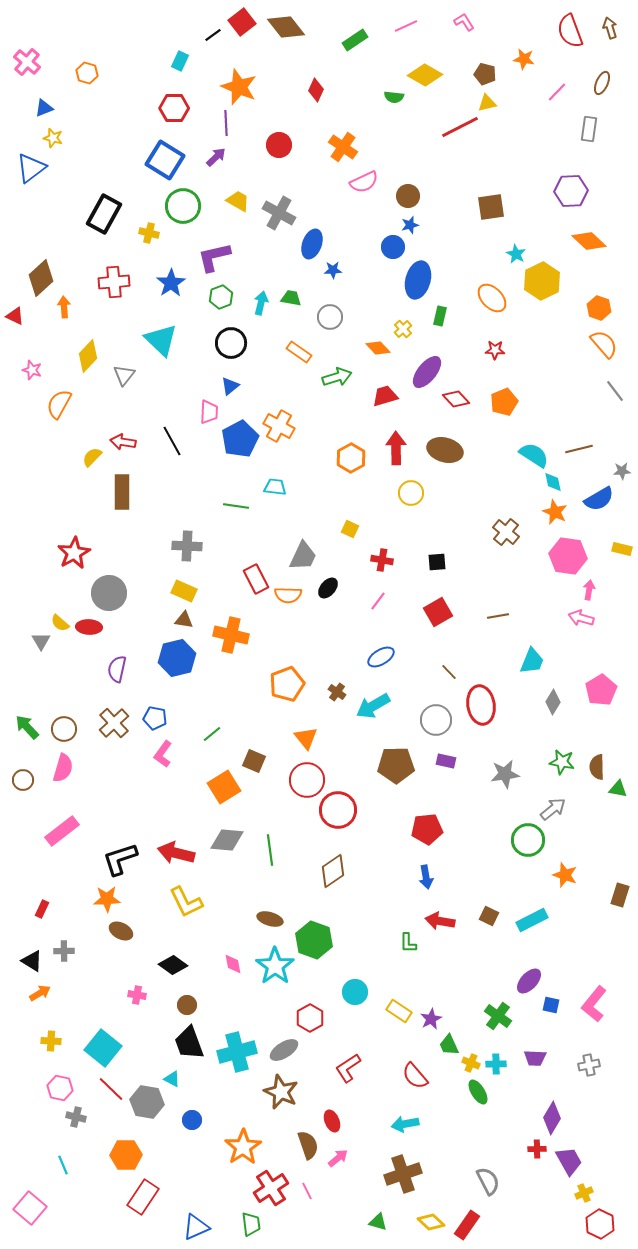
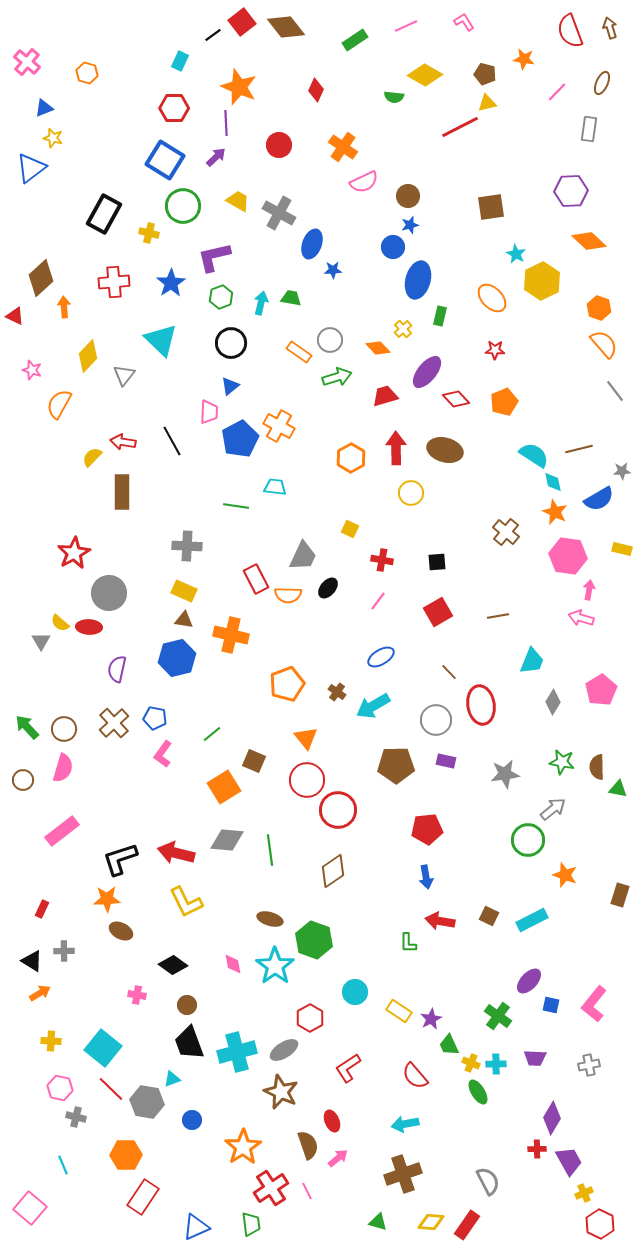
gray circle at (330, 317): moved 23 px down
cyan triangle at (172, 1079): rotated 48 degrees counterclockwise
yellow diamond at (431, 1222): rotated 40 degrees counterclockwise
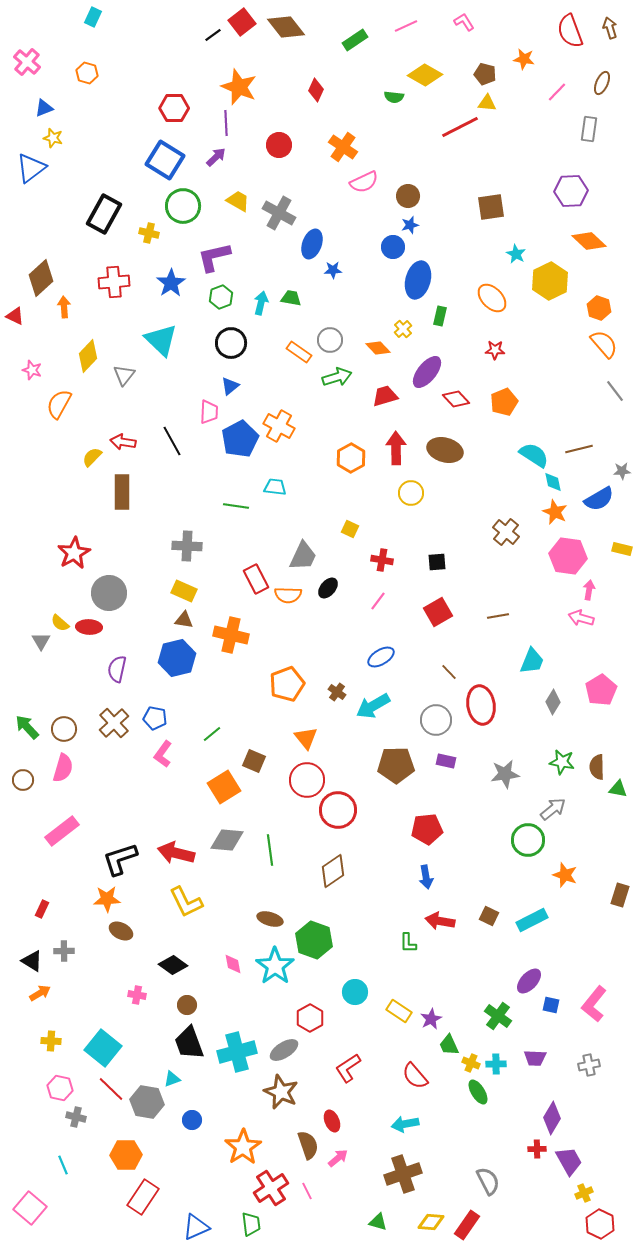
cyan rectangle at (180, 61): moved 87 px left, 44 px up
yellow triangle at (487, 103): rotated 18 degrees clockwise
yellow hexagon at (542, 281): moved 8 px right
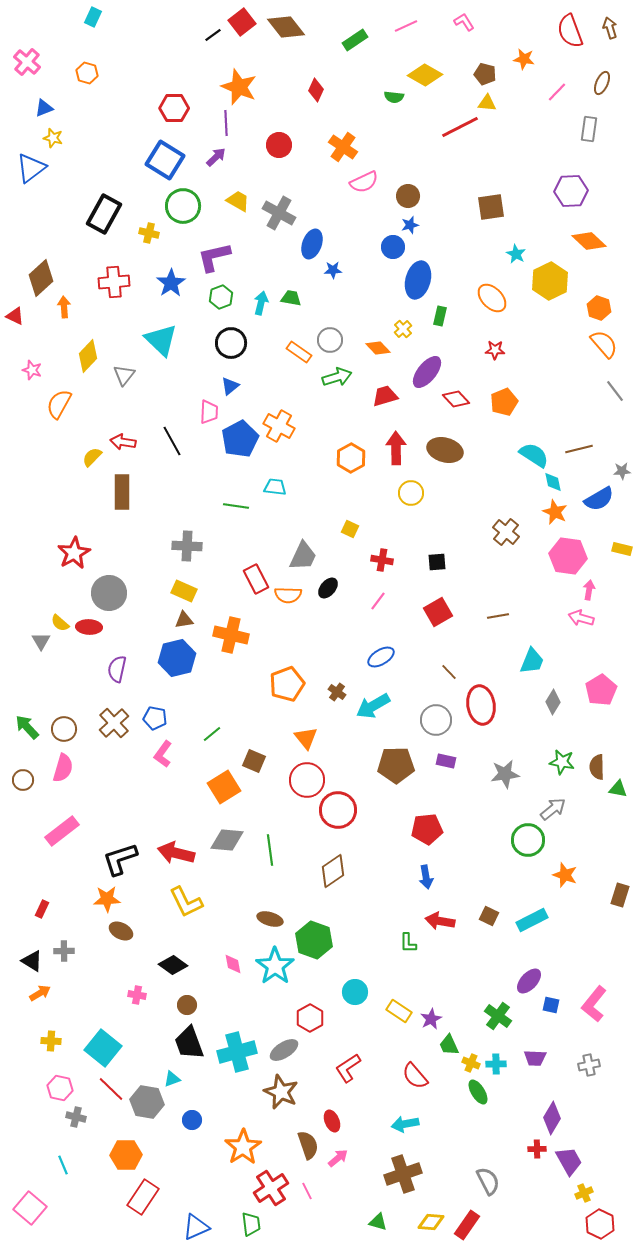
brown triangle at (184, 620): rotated 18 degrees counterclockwise
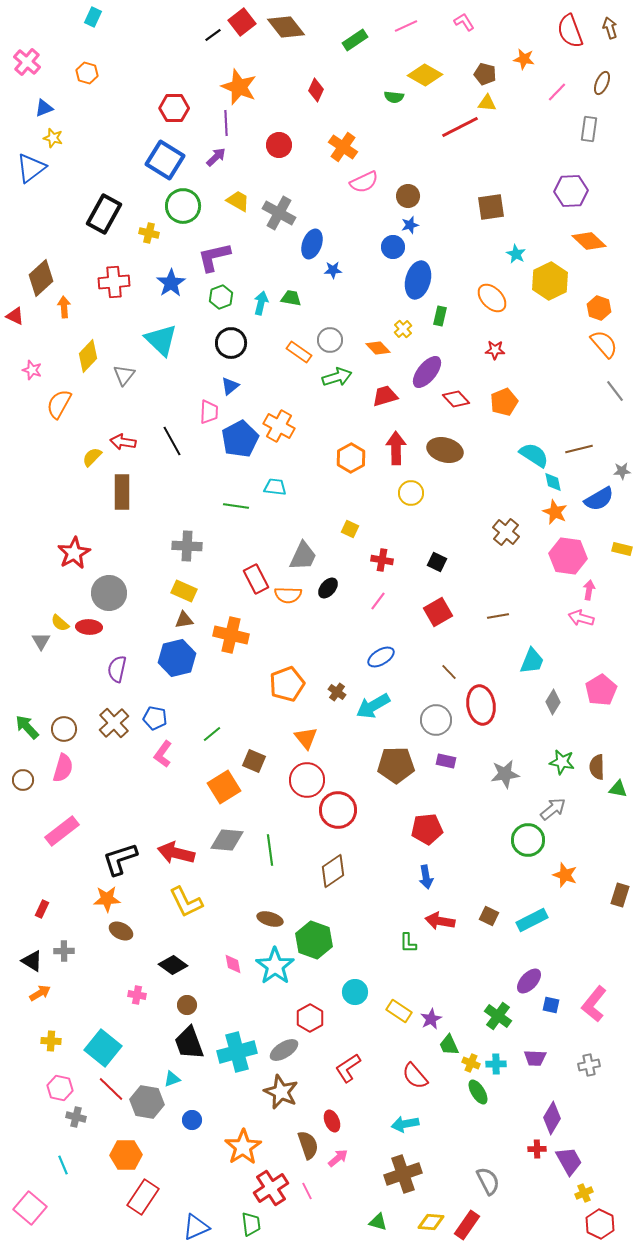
black square at (437, 562): rotated 30 degrees clockwise
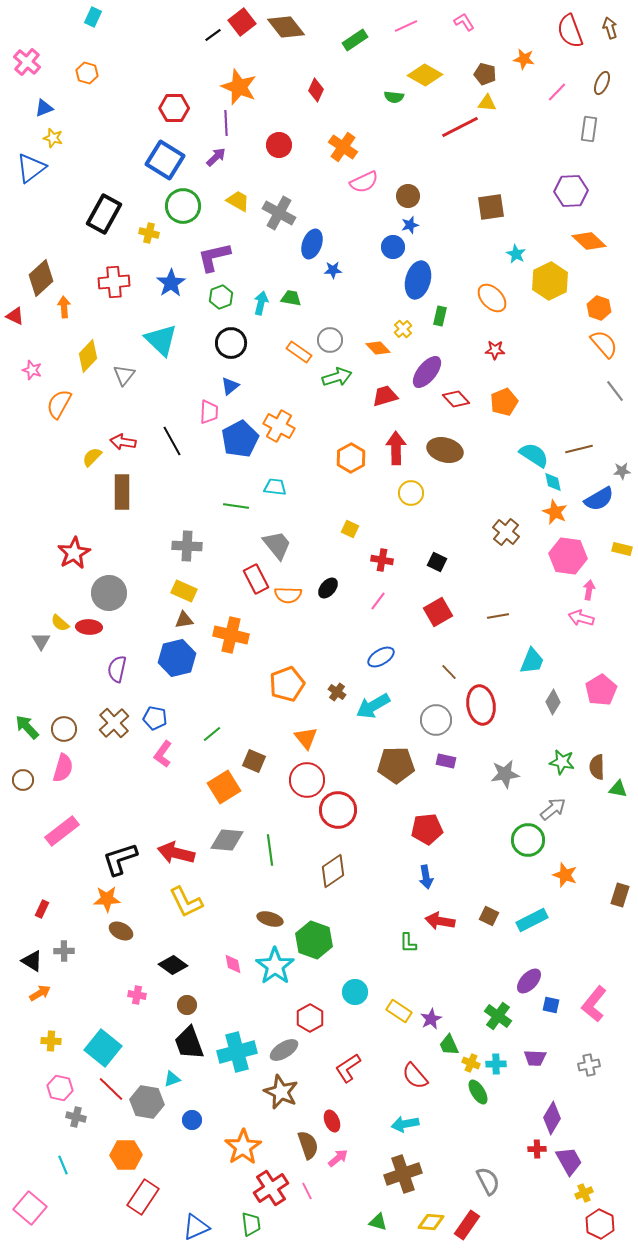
gray trapezoid at (303, 556): moved 26 px left, 11 px up; rotated 64 degrees counterclockwise
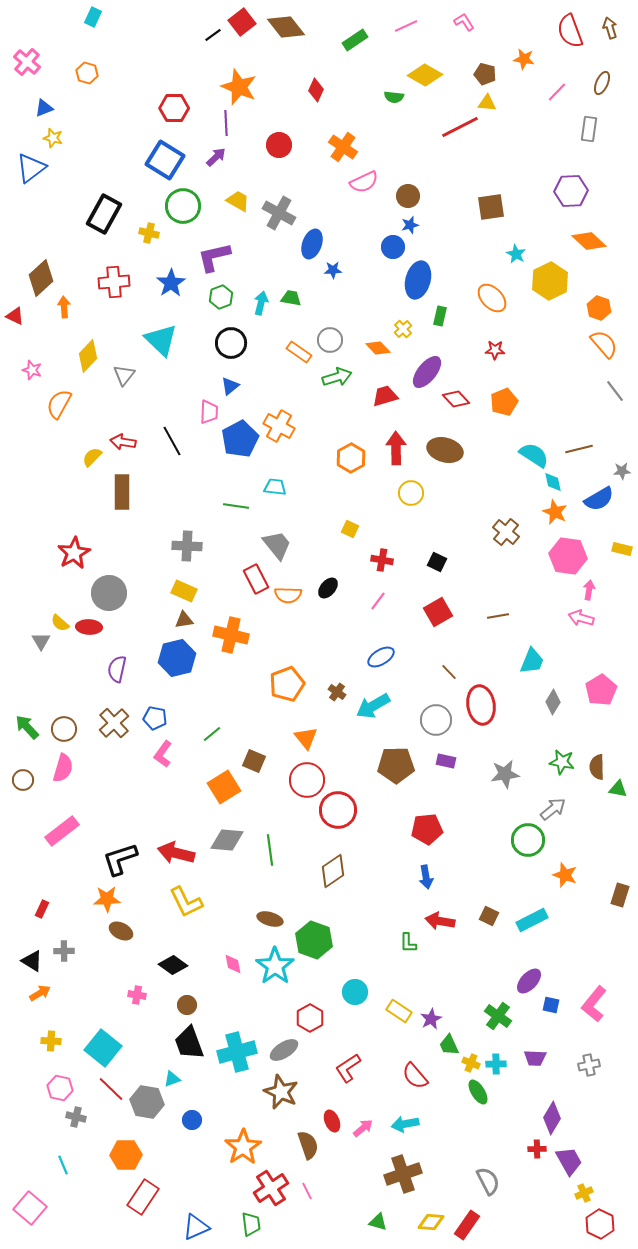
pink arrow at (338, 1158): moved 25 px right, 30 px up
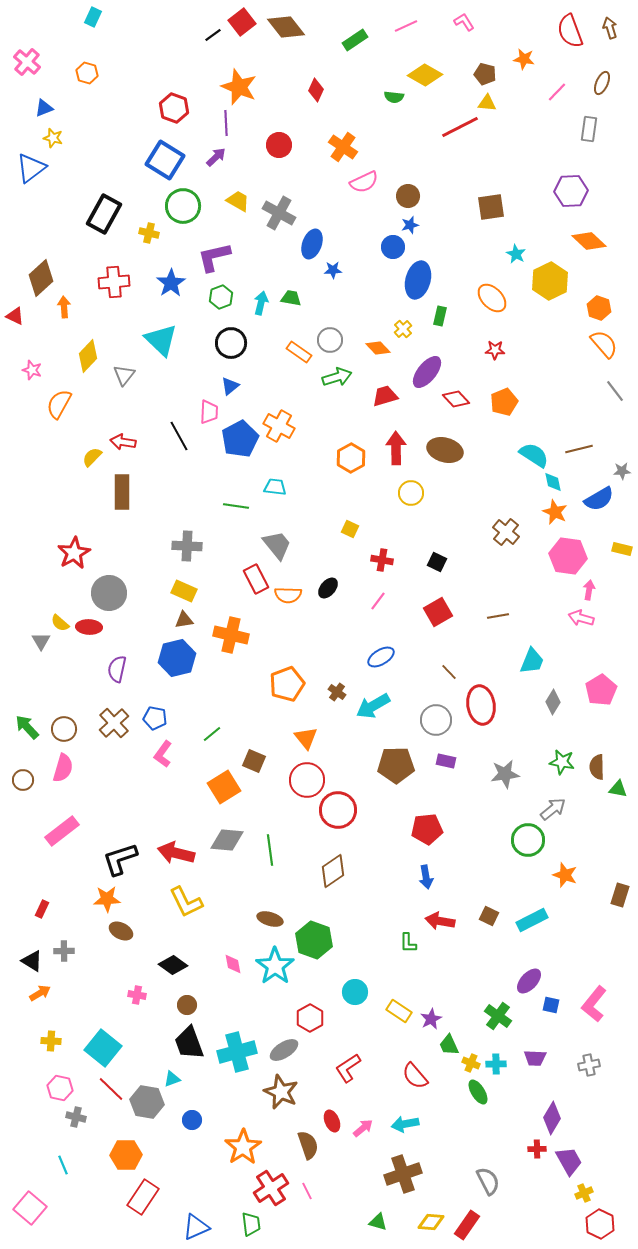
red hexagon at (174, 108): rotated 20 degrees clockwise
black line at (172, 441): moved 7 px right, 5 px up
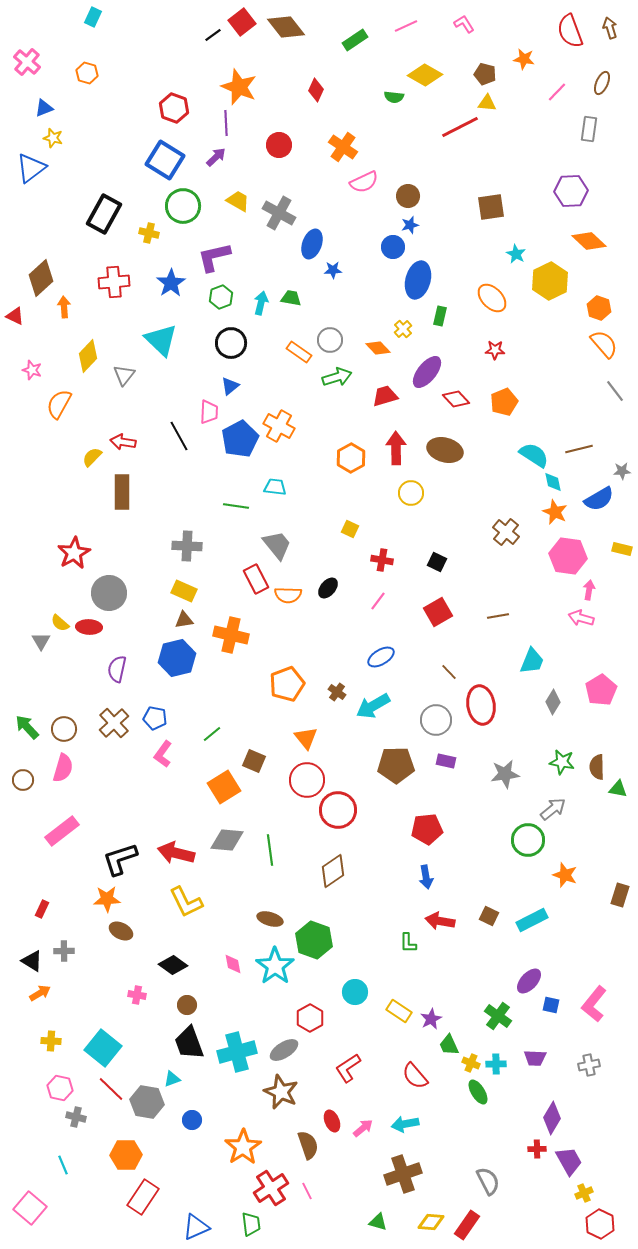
pink L-shape at (464, 22): moved 2 px down
